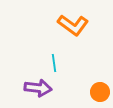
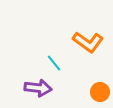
orange L-shape: moved 15 px right, 17 px down
cyan line: rotated 30 degrees counterclockwise
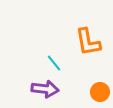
orange L-shape: rotated 44 degrees clockwise
purple arrow: moved 7 px right, 1 px down
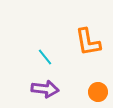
cyan line: moved 9 px left, 6 px up
orange circle: moved 2 px left
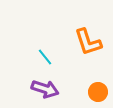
orange L-shape: rotated 8 degrees counterclockwise
purple arrow: rotated 12 degrees clockwise
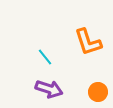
purple arrow: moved 4 px right
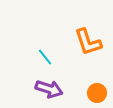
orange circle: moved 1 px left, 1 px down
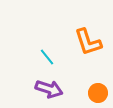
cyan line: moved 2 px right
orange circle: moved 1 px right
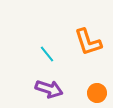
cyan line: moved 3 px up
orange circle: moved 1 px left
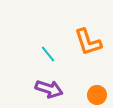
cyan line: moved 1 px right
orange circle: moved 2 px down
